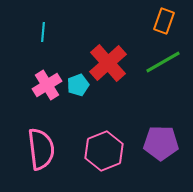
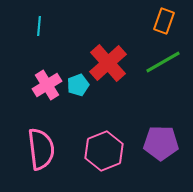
cyan line: moved 4 px left, 6 px up
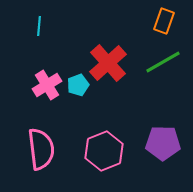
purple pentagon: moved 2 px right
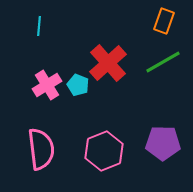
cyan pentagon: rotated 30 degrees counterclockwise
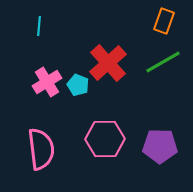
pink cross: moved 3 px up
purple pentagon: moved 3 px left, 3 px down
pink hexagon: moved 1 px right, 12 px up; rotated 21 degrees clockwise
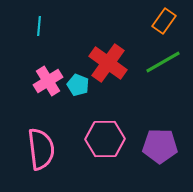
orange rectangle: rotated 15 degrees clockwise
red cross: rotated 12 degrees counterclockwise
pink cross: moved 1 px right, 1 px up
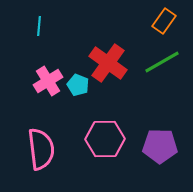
green line: moved 1 px left
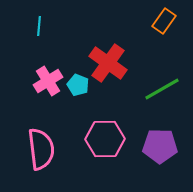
green line: moved 27 px down
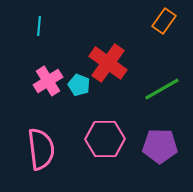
cyan pentagon: moved 1 px right
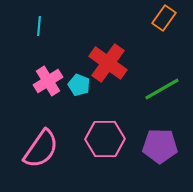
orange rectangle: moved 3 px up
pink semicircle: rotated 42 degrees clockwise
